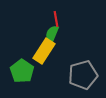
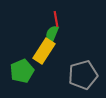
green pentagon: rotated 15 degrees clockwise
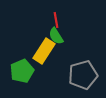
red line: moved 1 px down
green semicircle: moved 4 px right, 2 px down; rotated 54 degrees counterclockwise
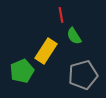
red line: moved 5 px right, 5 px up
green semicircle: moved 18 px right
yellow rectangle: moved 2 px right
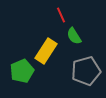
red line: rotated 14 degrees counterclockwise
gray pentagon: moved 3 px right, 4 px up
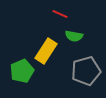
red line: moved 1 px left, 1 px up; rotated 42 degrees counterclockwise
green semicircle: rotated 48 degrees counterclockwise
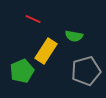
red line: moved 27 px left, 5 px down
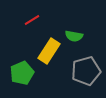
red line: moved 1 px left, 1 px down; rotated 56 degrees counterclockwise
yellow rectangle: moved 3 px right
green pentagon: moved 2 px down
